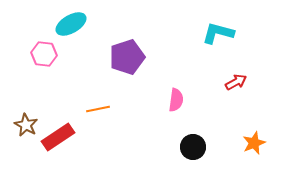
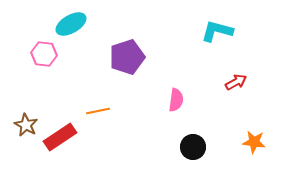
cyan L-shape: moved 1 px left, 2 px up
orange line: moved 2 px down
red rectangle: moved 2 px right
orange star: moved 1 px up; rotated 30 degrees clockwise
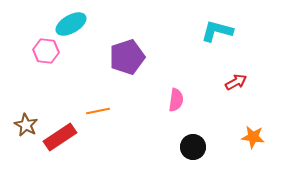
pink hexagon: moved 2 px right, 3 px up
orange star: moved 1 px left, 5 px up
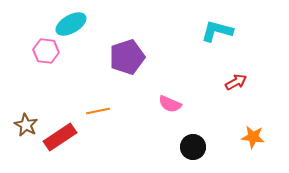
pink semicircle: moved 6 px left, 4 px down; rotated 105 degrees clockwise
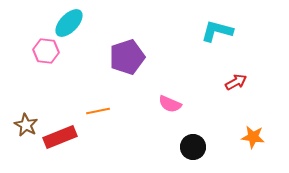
cyan ellipse: moved 2 px left, 1 px up; rotated 16 degrees counterclockwise
red rectangle: rotated 12 degrees clockwise
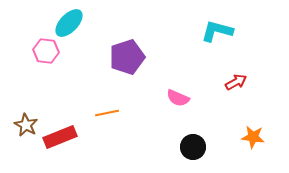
pink semicircle: moved 8 px right, 6 px up
orange line: moved 9 px right, 2 px down
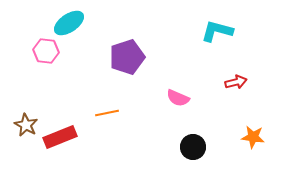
cyan ellipse: rotated 12 degrees clockwise
red arrow: rotated 15 degrees clockwise
